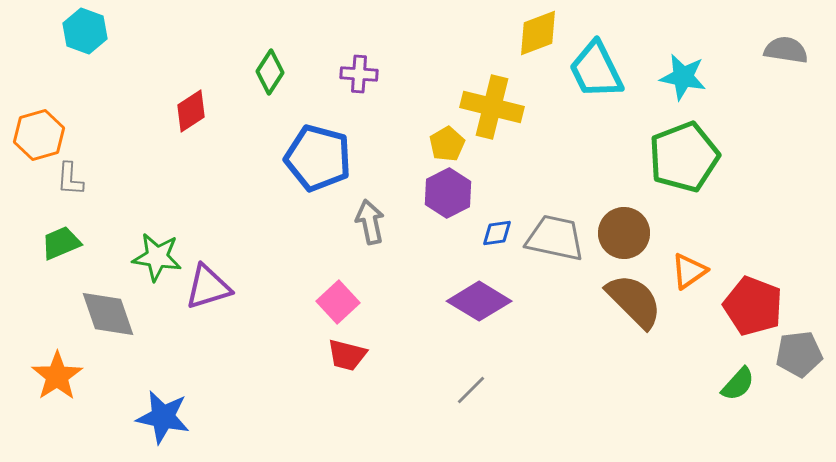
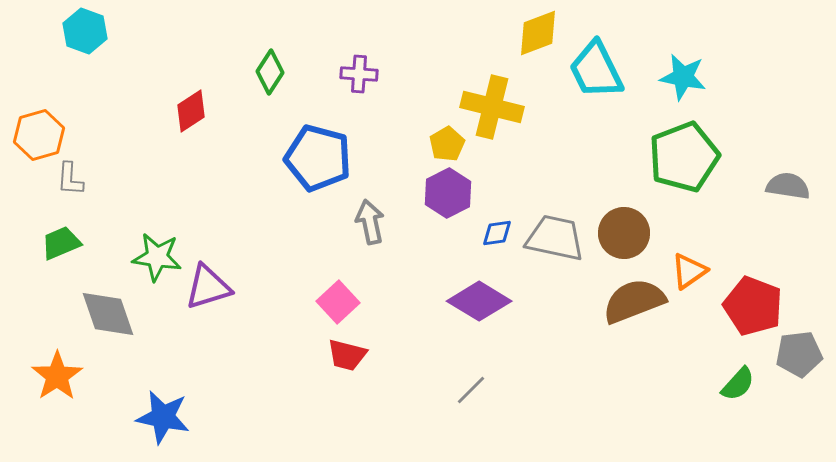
gray semicircle: moved 2 px right, 136 px down
brown semicircle: rotated 66 degrees counterclockwise
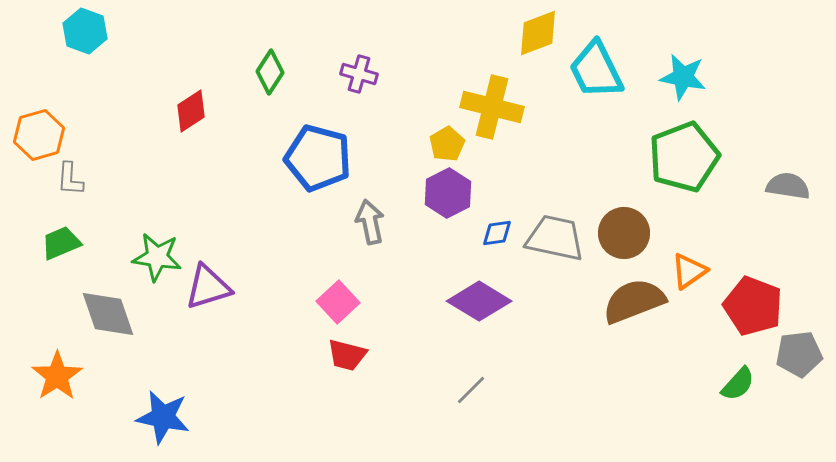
purple cross: rotated 12 degrees clockwise
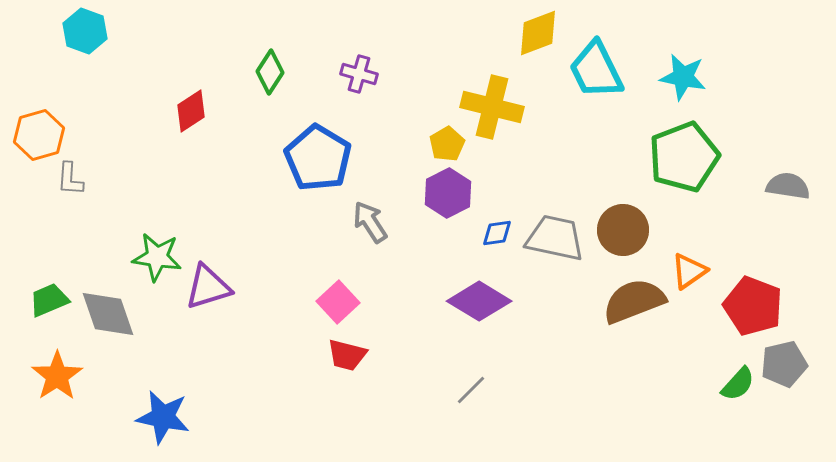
blue pentagon: rotated 16 degrees clockwise
gray arrow: rotated 21 degrees counterclockwise
brown circle: moved 1 px left, 3 px up
green trapezoid: moved 12 px left, 57 px down
gray pentagon: moved 15 px left, 10 px down; rotated 6 degrees counterclockwise
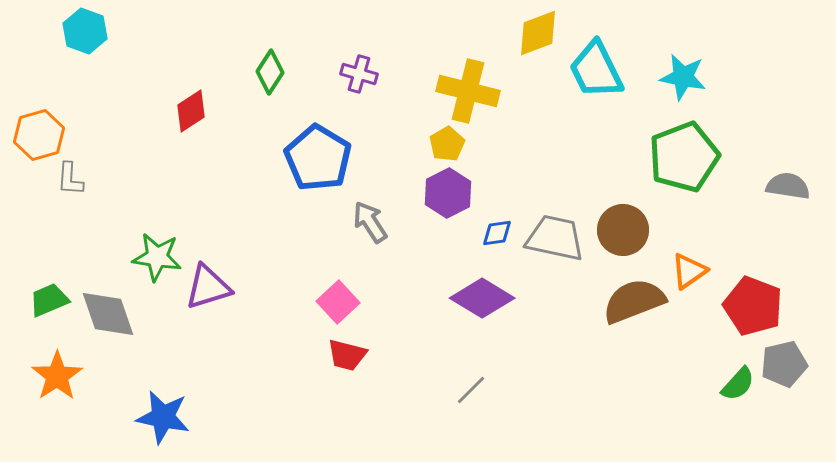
yellow cross: moved 24 px left, 16 px up
purple diamond: moved 3 px right, 3 px up
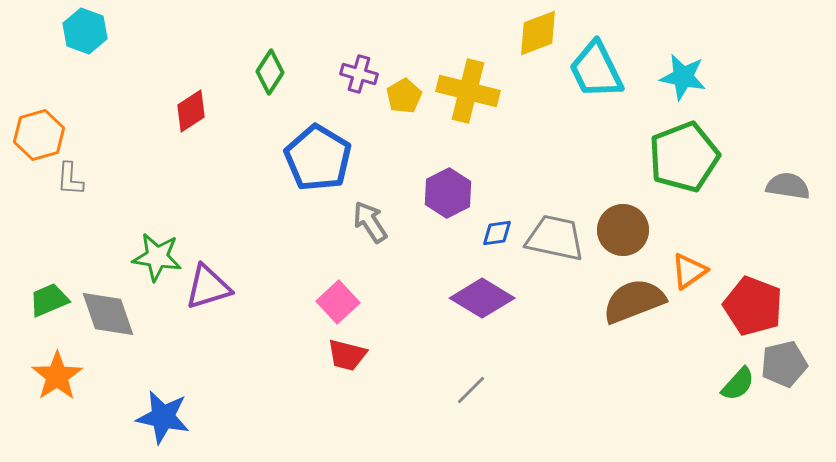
yellow pentagon: moved 43 px left, 48 px up
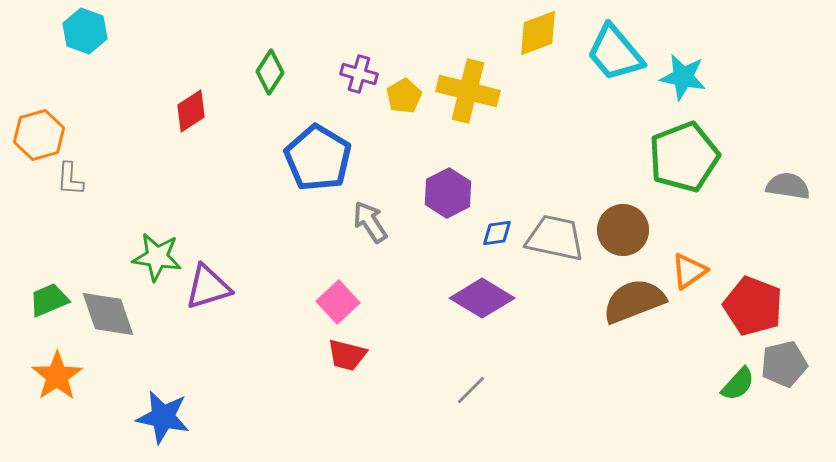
cyan trapezoid: moved 19 px right, 17 px up; rotated 14 degrees counterclockwise
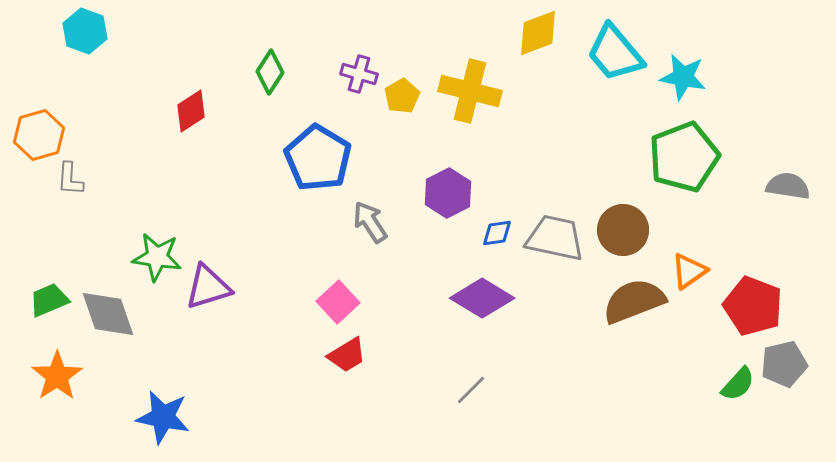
yellow cross: moved 2 px right
yellow pentagon: moved 2 px left
red trapezoid: rotated 45 degrees counterclockwise
